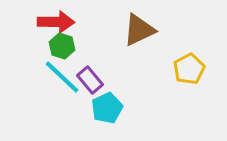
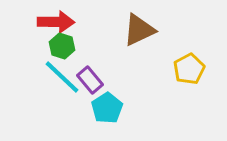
cyan pentagon: rotated 8 degrees counterclockwise
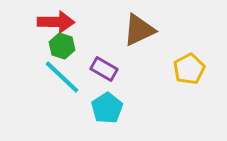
purple rectangle: moved 14 px right, 11 px up; rotated 20 degrees counterclockwise
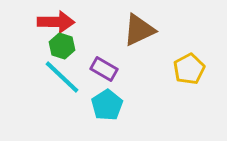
cyan pentagon: moved 3 px up
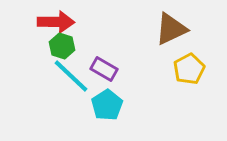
brown triangle: moved 32 px right, 1 px up
cyan line: moved 9 px right, 1 px up
